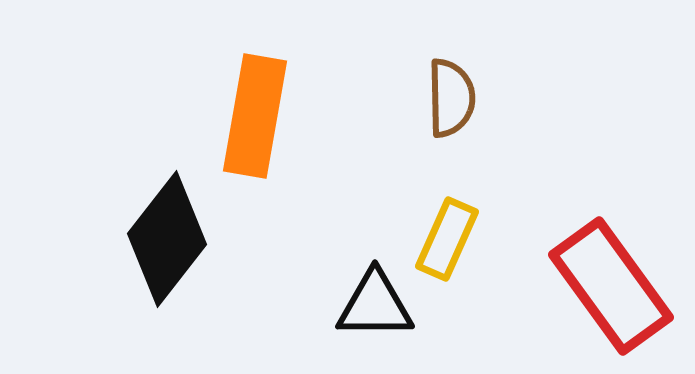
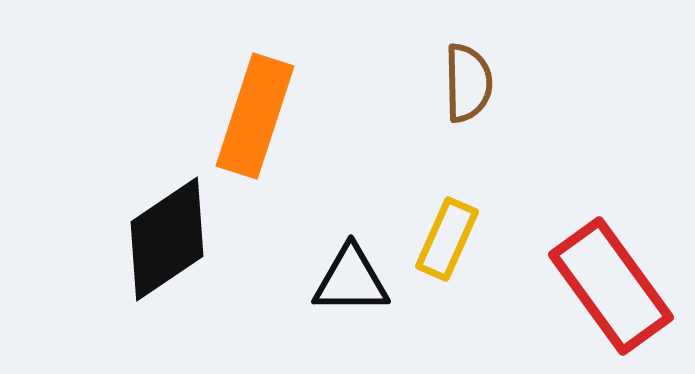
brown semicircle: moved 17 px right, 15 px up
orange rectangle: rotated 8 degrees clockwise
black diamond: rotated 18 degrees clockwise
black triangle: moved 24 px left, 25 px up
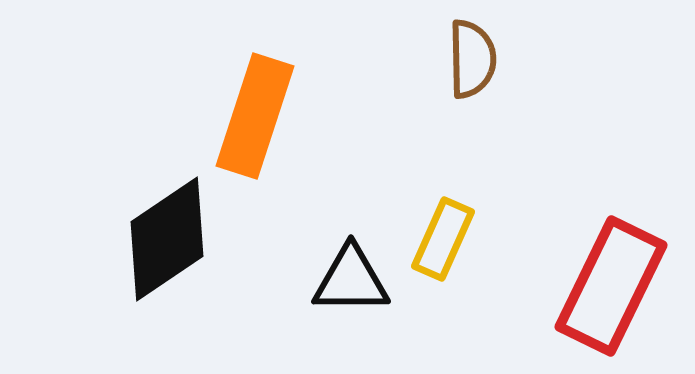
brown semicircle: moved 4 px right, 24 px up
yellow rectangle: moved 4 px left
red rectangle: rotated 62 degrees clockwise
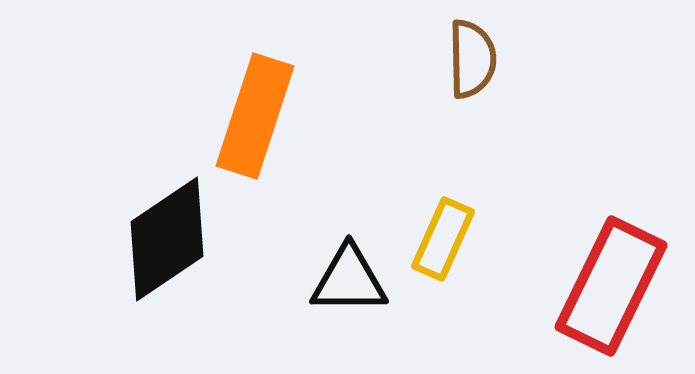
black triangle: moved 2 px left
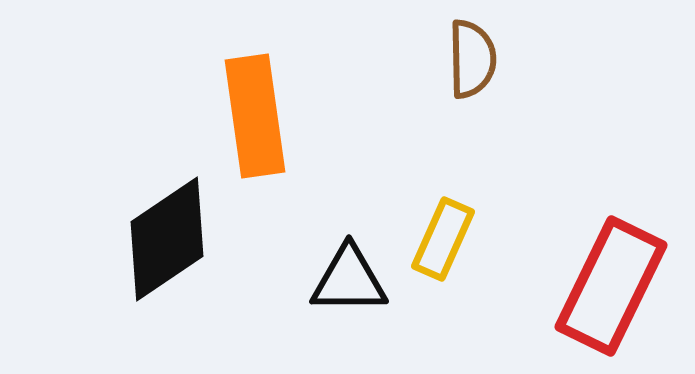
orange rectangle: rotated 26 degrees counterclockwise
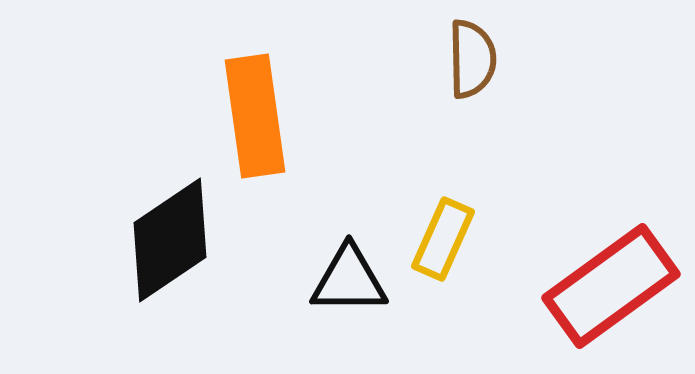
black diamond: moved 3 px right, 1 px down
red rectangle: rotated 28 degrees clockwise
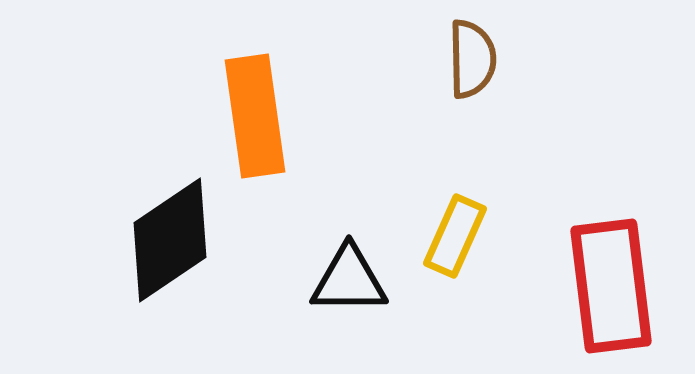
yellow rectangle: moved 12 px right, 3 px up
red rectangle: rotated 61 degrees counterclockwise
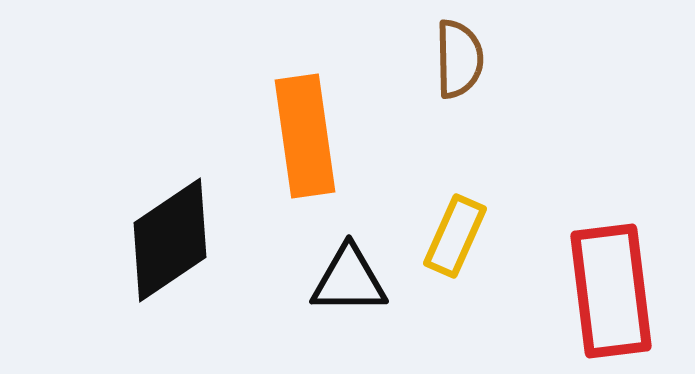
brown semicircle: moved 13 px left
orange rectangle: moved 50 px right, 20 px down
red rectangle: moved 5 px down
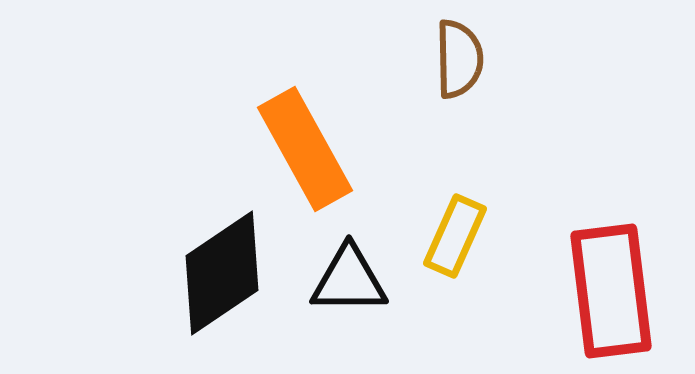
orange rectangle: moved 13 px down; rotated 21 degrees counterclockwise
black diamond: moved 52 px right, 33 px down
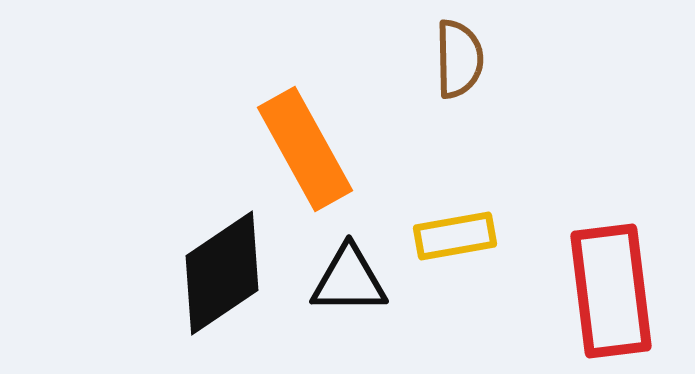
yellow rectangle: rotated 56 degrees clockwise
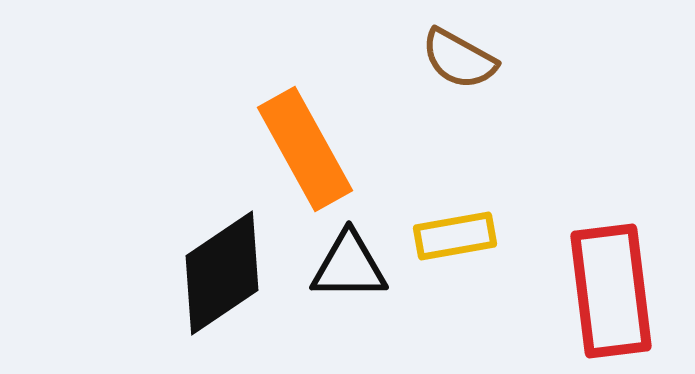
brown semicircle: rotated 120 degrees clockwise
black triangle: moved 14 px up
